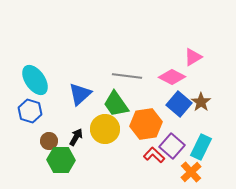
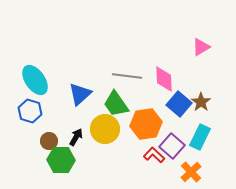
pink triangle: moved 8 px right, 10 px up
pink diamond: moved 8 px left, 2 px down; rotated 60 degrees clockwise
cyan rectangle: moved 1 px left, 10 px up
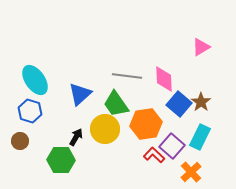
brown circle: moved 29 px left
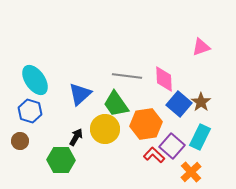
pink triangle: rotated 12 degrees clockwise
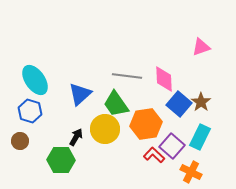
orange cross: rotated 20 degrees counterclockwise
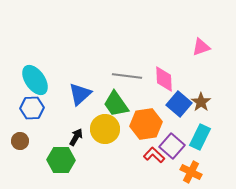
blue hexagon: moved 2 px right, 3 px up; rotated 20 degrees counterclockwise
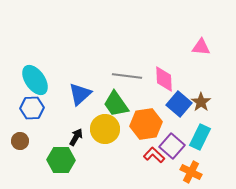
pink triangle: rotated 24 degrees clockwise
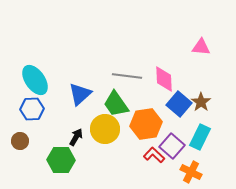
blue hexagon: moved 1 px down
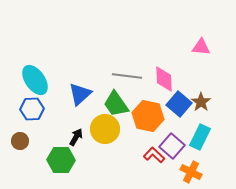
orange hexagon: moved 2 px right, 8 px up; rotated 20 degrees clockwise
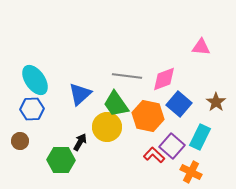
pink diamond: rotated 72 degrees clockwise
brown star: moved 15 px right
yellow circle: moved 2 px right, 2 px up
black arrow: moved 4 px right, 5 px down
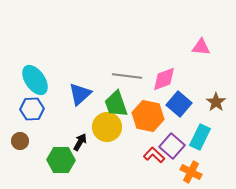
green trapezoid: rotated 16 degrees clockwise
